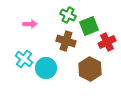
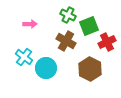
brown cross: rotated 12 degrees clockwise
cyan cross: moved 2 px up
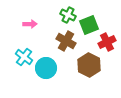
green square: moved 1 px up
brown hexagon: moved 1 px left, 4 px up
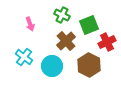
green cross: moved 6 px left
pink arrow: rotated 72 degrees clockwise
brown cross: rotated 18 degrees clockwise
cyan circle: moved 6 px right, 2 px up
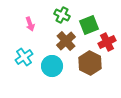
cyan cross: rotated 18 degrees clockwise
brown hexagon: moved 1 px right, 2 px up
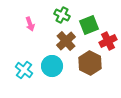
red cross: moved 1 px right, 1 px up
cyan cross: moved 13 px down; rotated 18 degrees counterclockwise
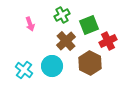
green cross: rotated 35 degrees clockwise
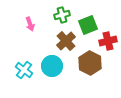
green cross: rotated 14 degrees clockwise
green square: moved 1 px left
red cross: rotated 12 degrees clockwise
